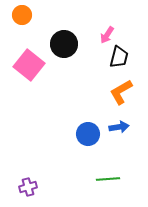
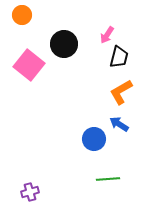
blue arrow: moved 3 px up; rotated 138 degrees counterclockwise
blue circle: moved 6 px right, 5 px down
purple cross: moved 2 px right, 5 px down
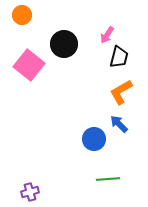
blue arrow: rotated 12 degrees clockwise
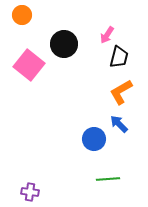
purple cross: rotated 24 degrees clockwise
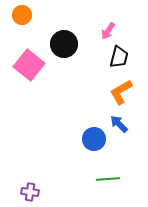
pink arrow: moved 1 px right, 4 px up
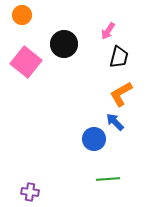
pink square: moved 3 px left, 3 px up
orange L-shape: moved 2 px down
blue arrow: moved 4 px left, 2 px up
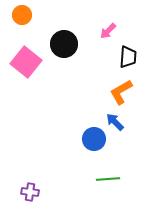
pink arrow: rotated 12 degrees clockwise
black trapezoid: moved 9 px right; rotated 10 degrees counterclockwise
orange L-shape: moved 2 px up
